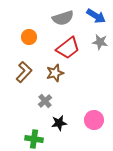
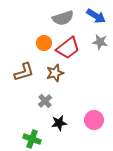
orange circle: moved 15 px right, 6 px down
brown L-shape: rotated 30 degrees clockwise
green cross: moved 2 px left; rotated 12 degrees clockwise
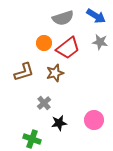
gray cross: moved 1 px left, 2 px down
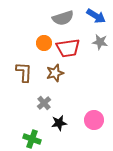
red trapezoid: rotated 30 degrees clockwise
brown L-shape: rotated 70 degrees counterclockwise
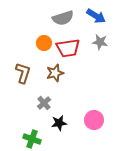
brown L-shape: moved 1 px left, 1 px down; rotated 15 degrees clockwise
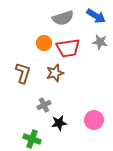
gray cross: moved 2 px down; rotated 16 degrees clockwise
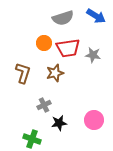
gray star: moved 7 px left, 13 px down
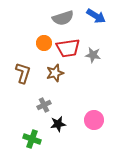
black star: moved 1 px left, 1 px down
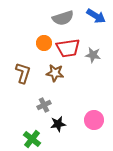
brown star: rotated 24 degrees clockwise
green cross: rotated 18 degrees clockwise
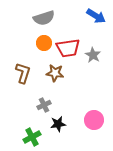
gray semicircle: moved 19 px left
gray star: rotated 21 degrees clockwise
green cross: moved 2 px up; rotated 24 degrees clockwise
